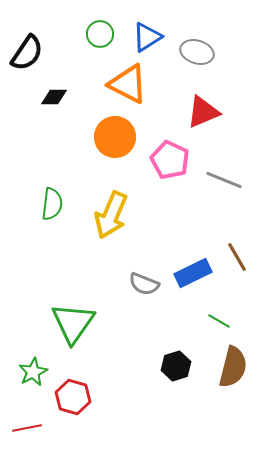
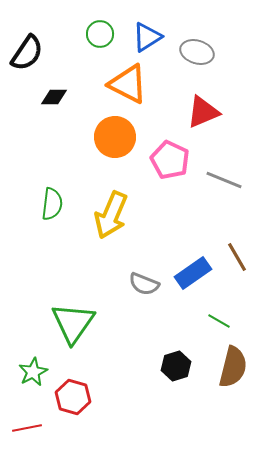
blue rectangle: rotated 9 degrees counterclockwise
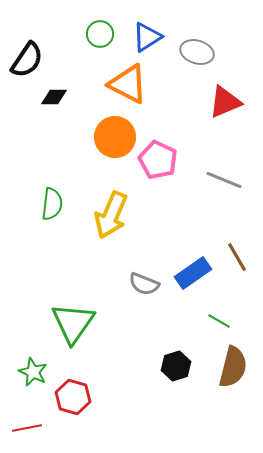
black semicircle: moved 7 px down
red triangle: moved 22 px right, 10 px up
pink pentagon: moved 12 px left
green star: rotated 20 degrees counterclockwise
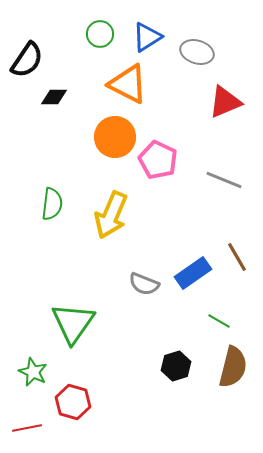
red hexagon: moved 5 px down
